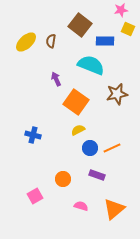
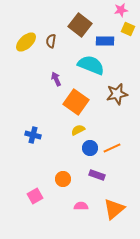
pink semicircle: rotated 16 degrees counterclockwise
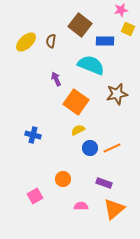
purple rectangle: moved 7 px right, 8 px down
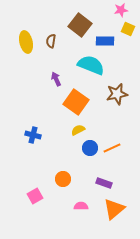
yellow ellipse: rotated 60 degrees counterclockwise
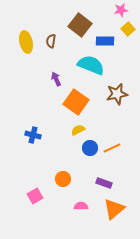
yellow square: rotated 24 degrees clockwise
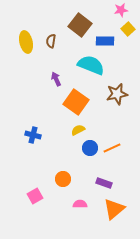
pink semicircle: moved 1 px left, 2 px up
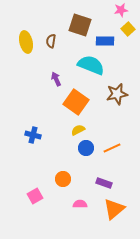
brown square: rotated 20 degrees counterclockwise
blue circle: moved 4 px left
